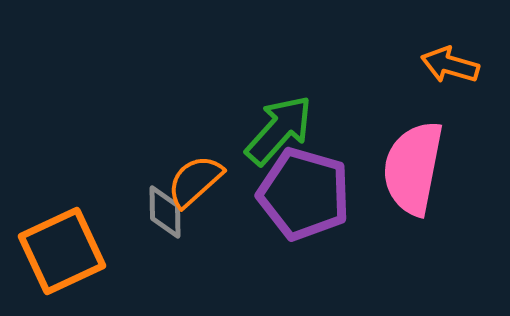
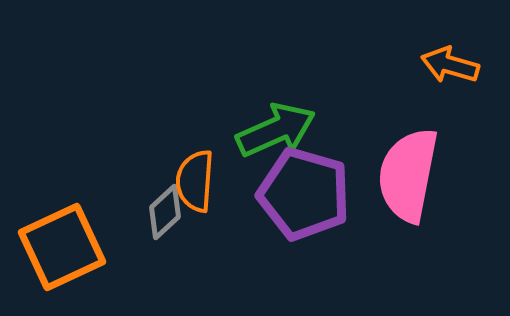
green arrow: moved 3 px left; rotated 24 degrees clockwise
pink semicircle: moved 5 px left, 7 px down
orange semicircle: rotated 44 degrees counterclockwise
gray diamond: rotated 48 degrees clockwise
orange square: moved 4 px up
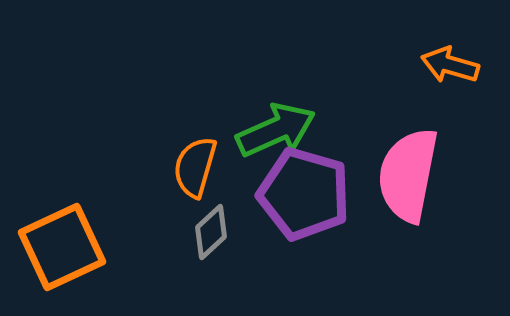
orange semicircle: moved 14 px up; rotated 12 degrees clockwise
gray diamond: moved 46 px right, 20 px down
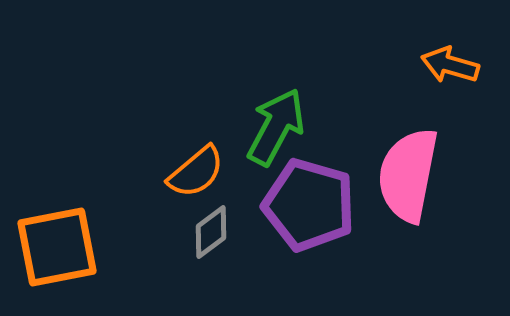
green arrow: moved 3 px up; rotated 38 degrees counterclockwise
orange semicircle: moved 1 px right, 5 px down; rotated 146 degrees counterclockwise
purple pentagon: moved 5 px right, 11 px down
gray diamond: rotated 6 degrees clockwise
orange square: moved 5 px left; rotated 14 degrees clockwise
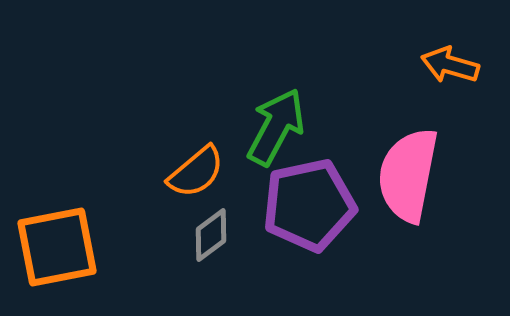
purple pentagon: rotated 28 degrees counterclockwise
gray diamond: moved 3 px down
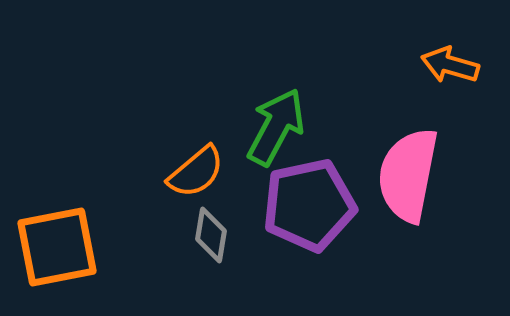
gray diamond: rotated 44 degrees counterclockwise
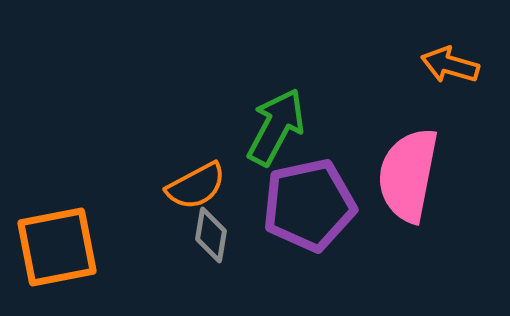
orange semicircle: moved 14 px down; rotated 12 degrees clockwise
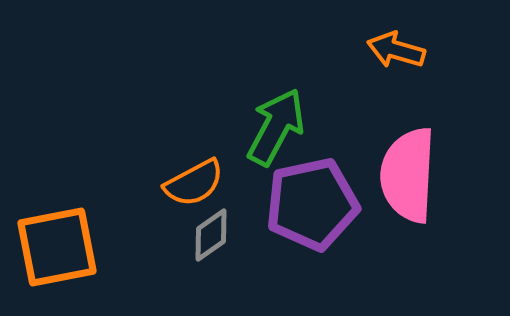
orange arrow: moved 54 px left, 15 px up
pink semicircle: rotated 8 degrees counterclockwise
orange semicircle: moved 2 px left, 3 px up
purple pentagon: moved 3 px right, 1 px up
gray diamond: rotated 46 degrees clockwise
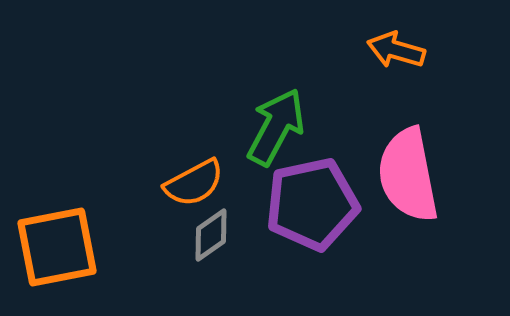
pink semicircle: rotated 14 degrees counterclockwise
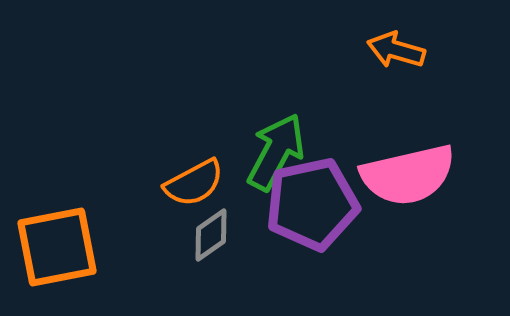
green arrow: moved 25 px down
pink semicircle: rotated 92 degrees counterclockwise
